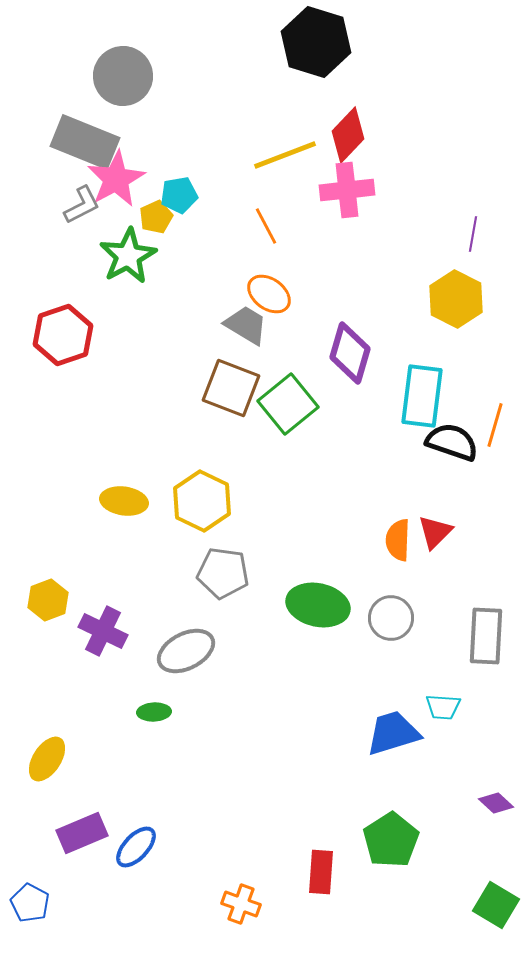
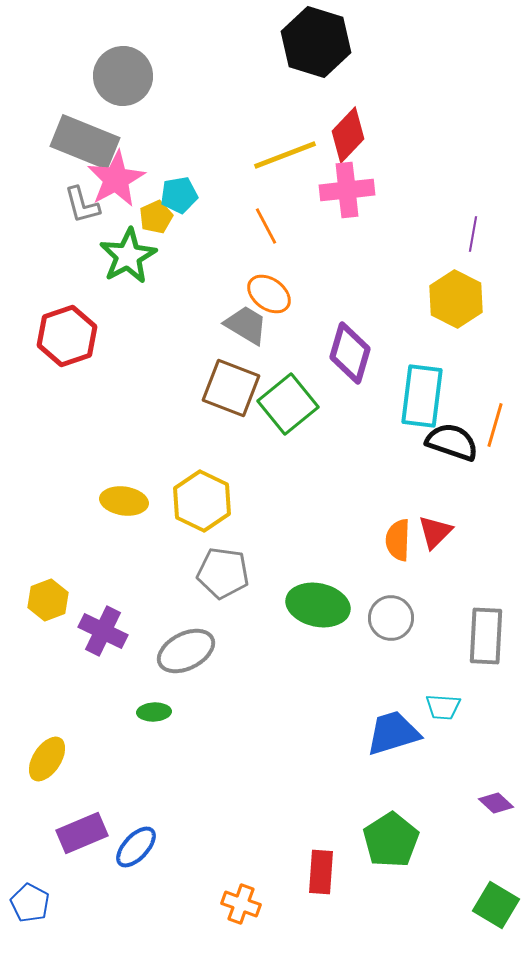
gray L-shape at (82, 205): rotated 102 degrees clockwise
red hexagon at (63, 335): moved 4 px right, 1 px down
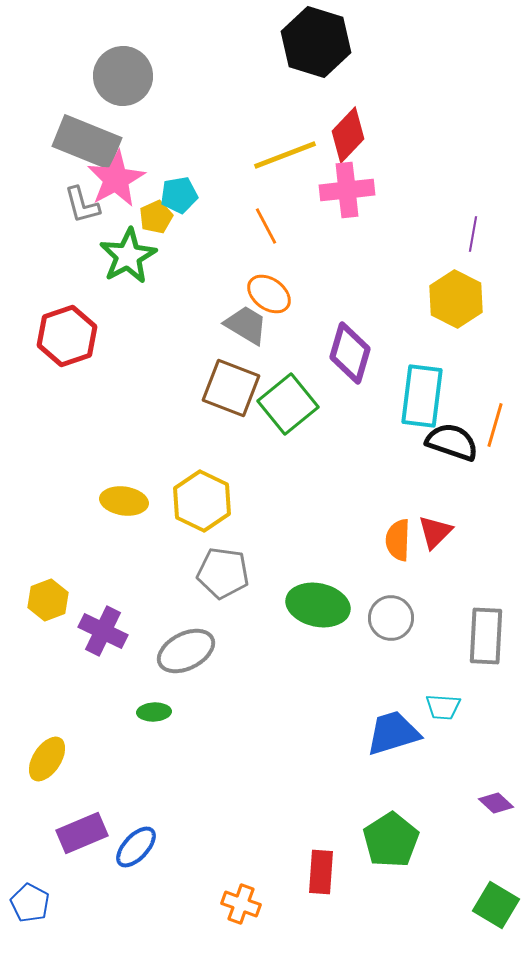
gray rectangle at (85, 142): moved 2 px right
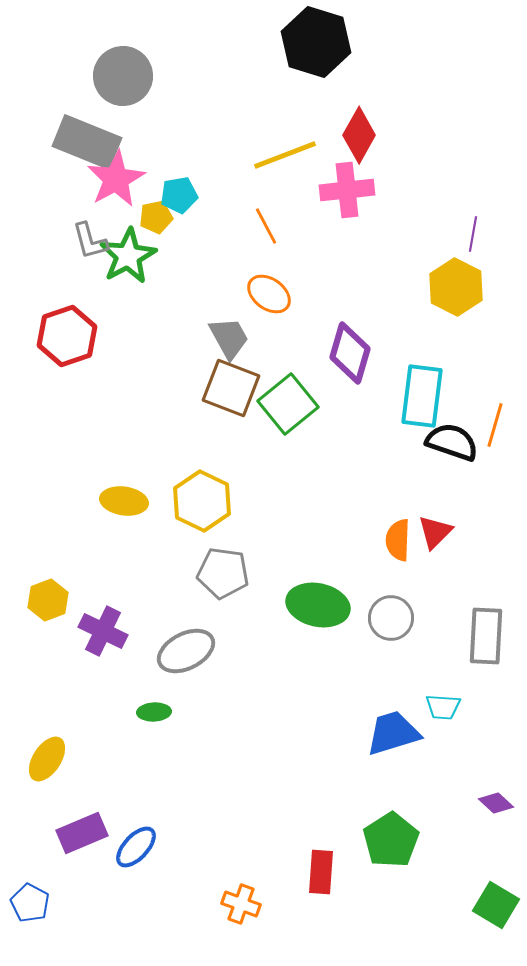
red diamond at (348, 135): moved 11 px right; rotated 14 degrees counterclockwise
gray L-shape at (82, 205): moved 8 px right, 36 px down
yellow pentagon at (156, 217): rotated 12 degrees clockwise
yellow hexagon at (456, 299): moved 12 px up
gray trapezoid at (246, 325): moved 17 px left, 13 px down; rotated 30 degrees clockwise
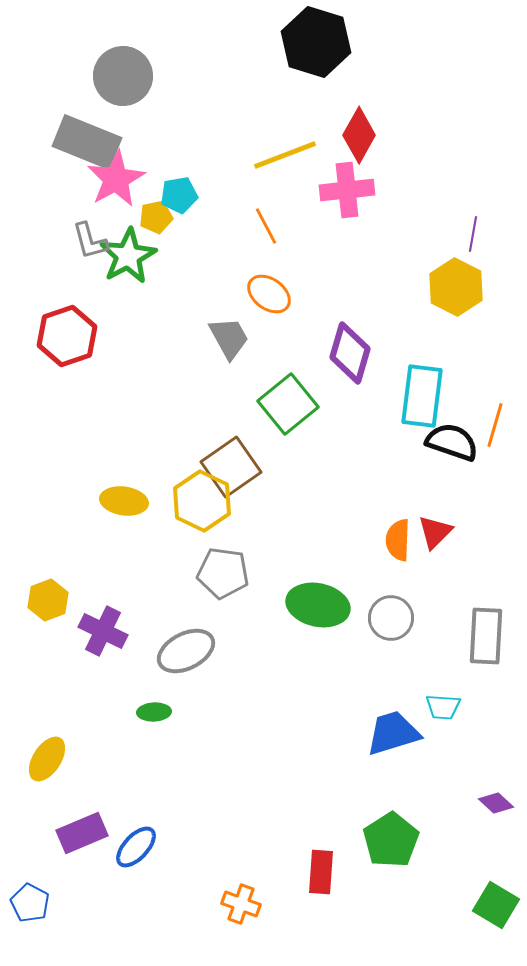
brown square at (231, 388): moved 79 px down; rotated 34 degrees clockwise
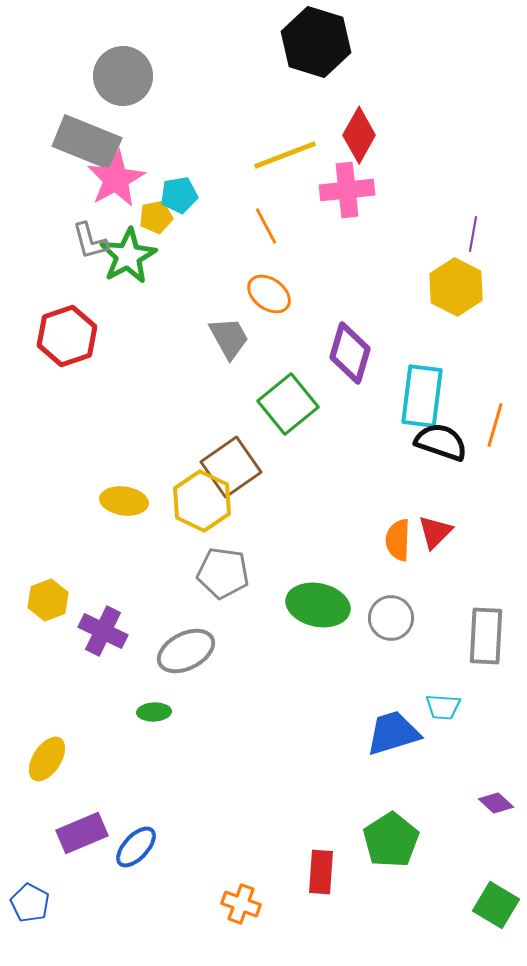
black semicircle at (452, 442): moved 11 px left
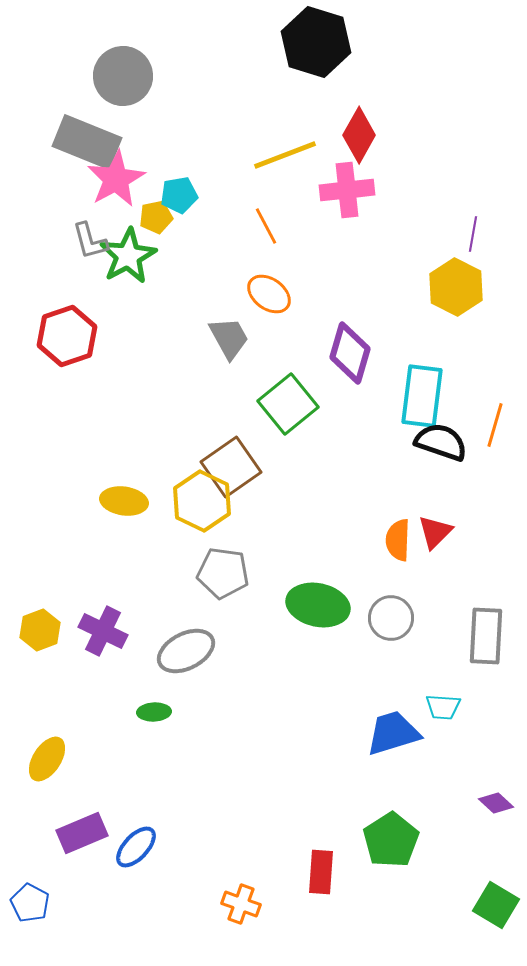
yellow hexagon at (48, 600): moved 8 px left, 30 px down
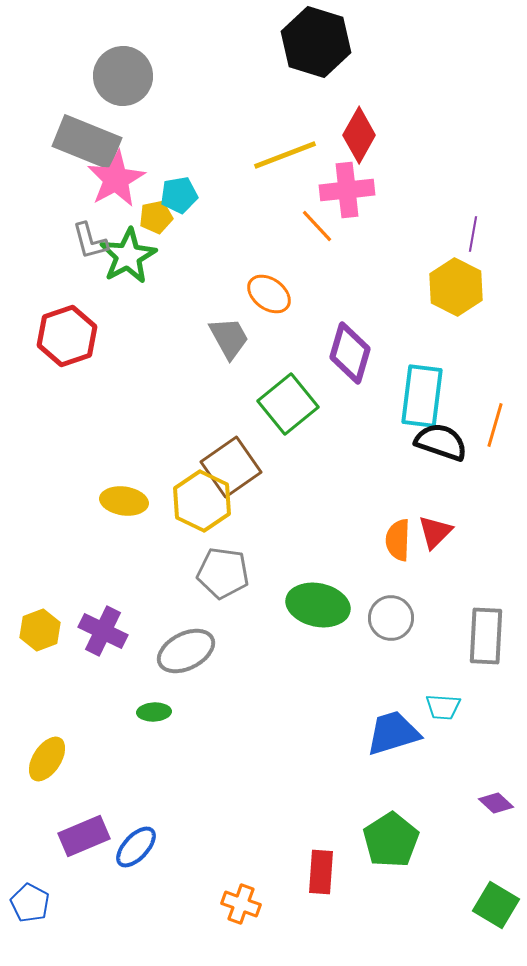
orange line at (266, 226): moved 51 px right; rotated 15 degrees counterclockwise
purple rectangle at (82, 833): moved 2 px right, 3 px down
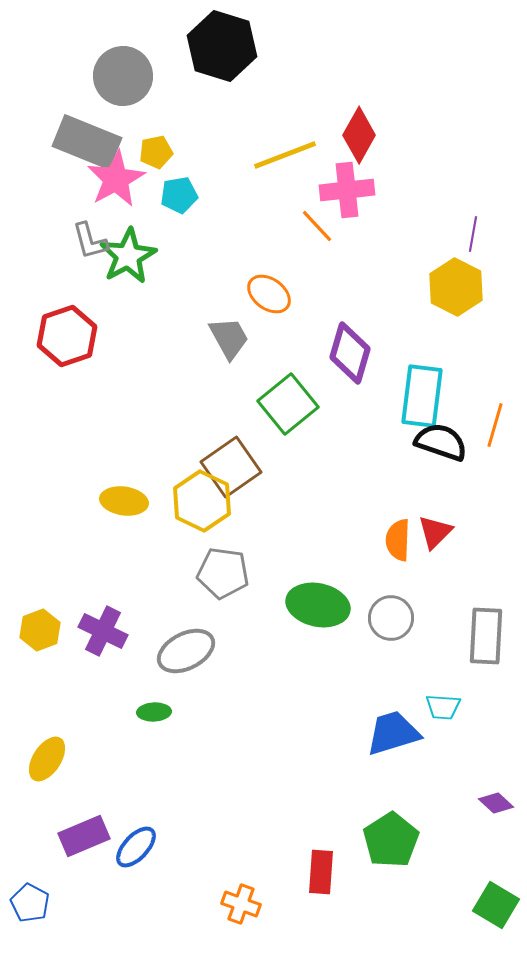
black hexagon at (316, 42): moved 94 px left, 4 px down
yellow pentagon at (156, 217): moved 65 px up
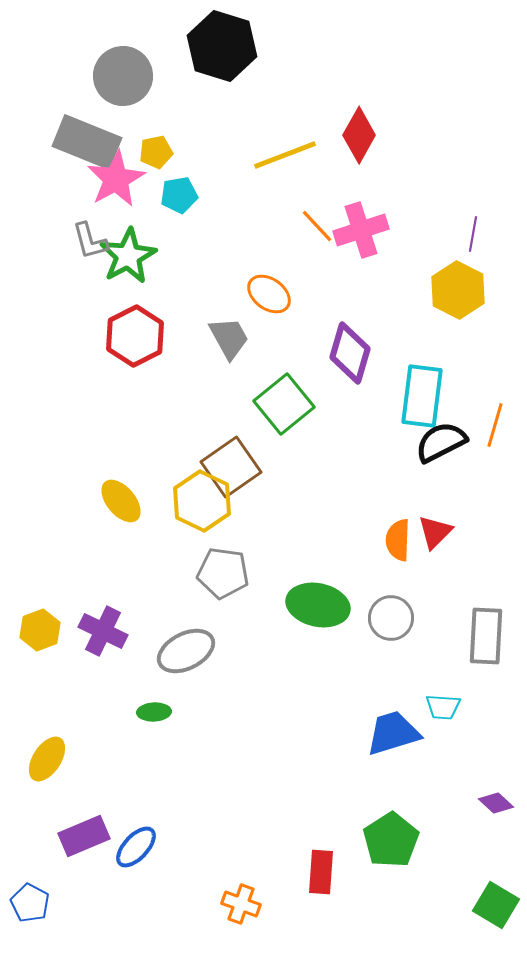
pink cross at (347, 190): moved 14 px right, 40 px down; rotated 12 degrees counterclockwise
yellow hexagon at (456, 287): moved 2 px right, 3 px down
red hexagon at (67, 336): moved 68 px right; rotated 8 degrees counterclockwise
green square at (288, 404): moved 4 px left
black semicircle at (441, 442): rotated 46 degrees counterclockwise
yellow ellipse at (124, 501): moved 3 px left; rotated 42 degrees clockwise
